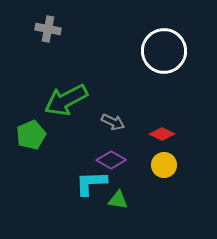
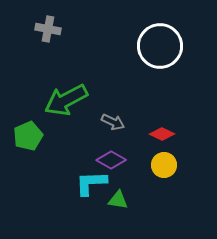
white circle: moved 4 px left, 5 px up
green pentagon: moved 3 px left, 1 px down
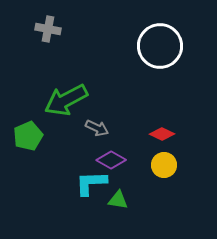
gray arrow: moved 16 px left, 6 px down
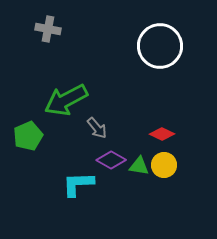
gray arrow: rotated 25 degrees clockwise
cyan L-shape: moved 13 px left, 1 px down
green triangle: moved 21 px right, 34 px up
